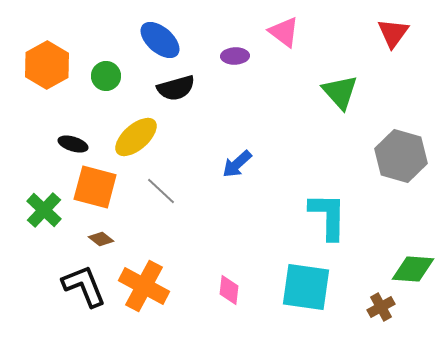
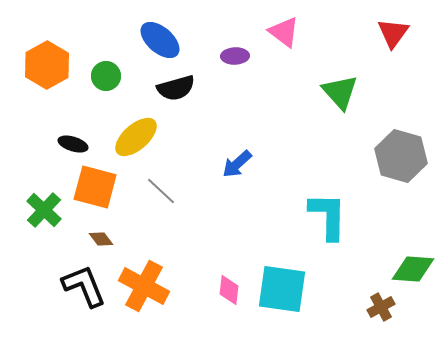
brown diamond: rotated 15 degrees clockwise
cyan square: moved 24 px left, 2 px down
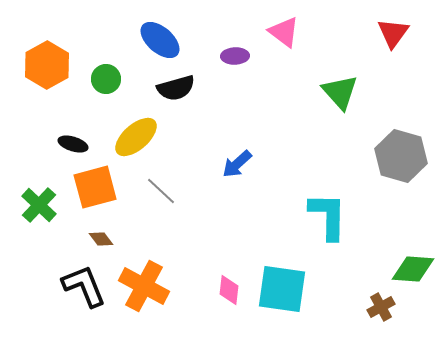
green circle: moved 3 px down
orange square: rotated 30 degrees counterclockwise
green cross: moved 5 px left, 5 px up
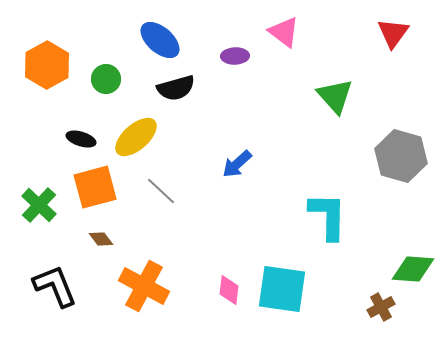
green triangle: moved 5 px left, 4 px down
black ellipse: moved 8 px right, 5 px up
black L-shape: moved 29 px left
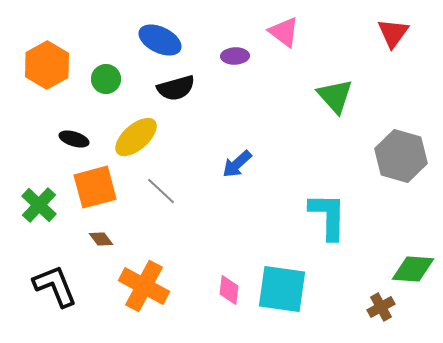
blue ellipse: rotated 15 degrees counterclockwise
black ellipse: moved 7 px left
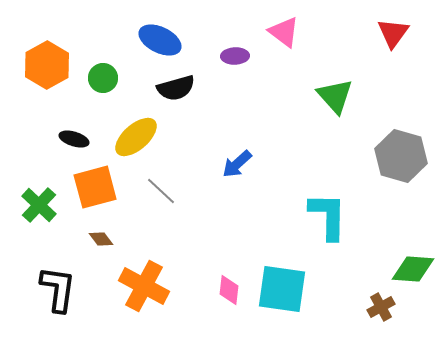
green circle: moved 3 px left, 1 px up
black L-shape: moved 3 px right, 3 px down; rotated 30 degrees clockwise
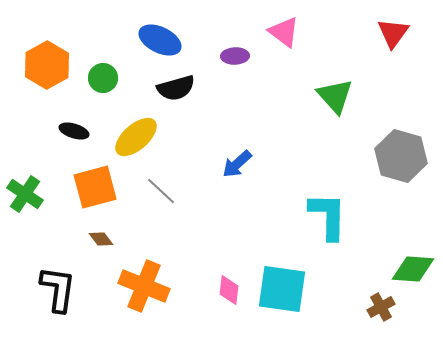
black ellipse: moved 8 px up
green cross: moved 14 px left, 11 px up; rotated 9 degrees counterclockwise
orange cross: rotated 6 degrees counterclockwise
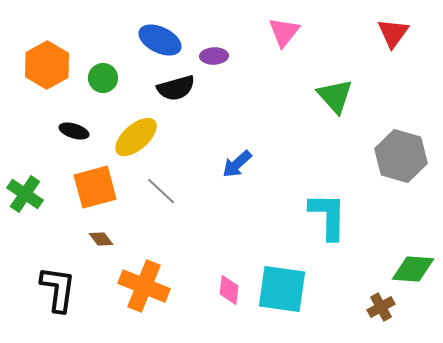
pink triangle: rotated 32 degrees clockwise
purple ellipse: moved 21 px left
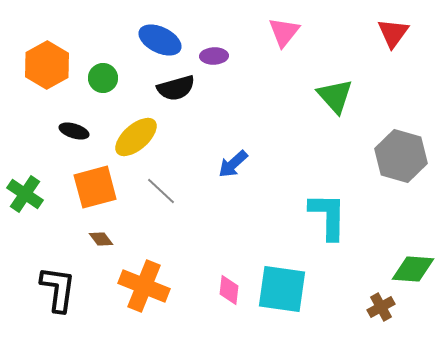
blue arrow: moved 4 px left
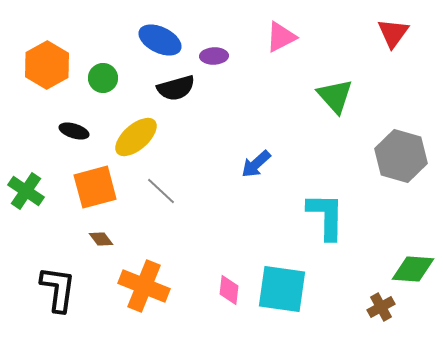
pink triangle: moved 3 px left, 5 px down; rotated 24 degrees clockwise
blue arrow: moved 23 px right
green cross: moved 1 px right, 3 px up
cyan L-shape: moved 2 px left
